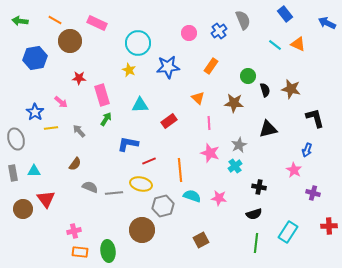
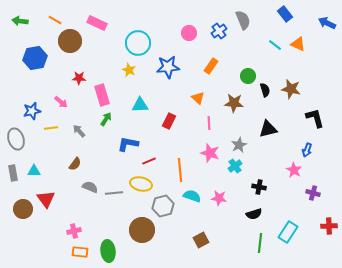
blue star at (35, 112): moved 3 px left, 1 px up; rotated 24 degrees clockwise
red rectangle at (169, 121): rotated 28 degrees counterclockwise
green line at (256, 243): moved 4 px right
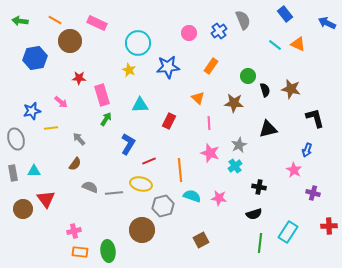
gray arrow at (79, 131): moved 8 px down
blue L-shape at (128, 144): rotated 110 degrees clockwise
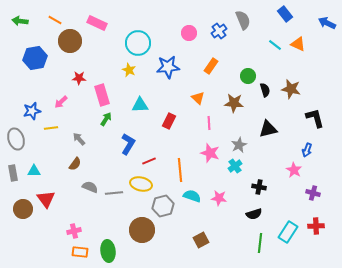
pink arrow at (61, 102): rotated 96 degrees clockwise
red cross at (329, 226): moved 13 px left
